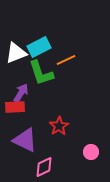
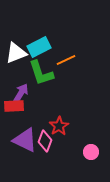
red rectangle: moved 1 px left, 1 px up
pink diamond: moved 1 px right, 26 px up; rotated 45 degrees counterclockwise
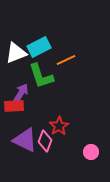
green L-shape: moved 3 px down
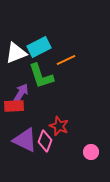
red star: rotated 18 degrees counterclockwise
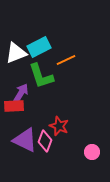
pink circle: moved 1 px right
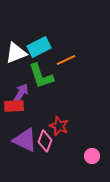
pink circle: moved 4 px down
